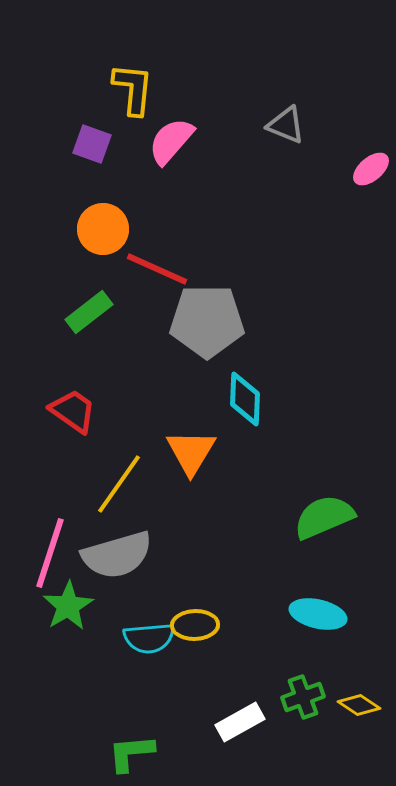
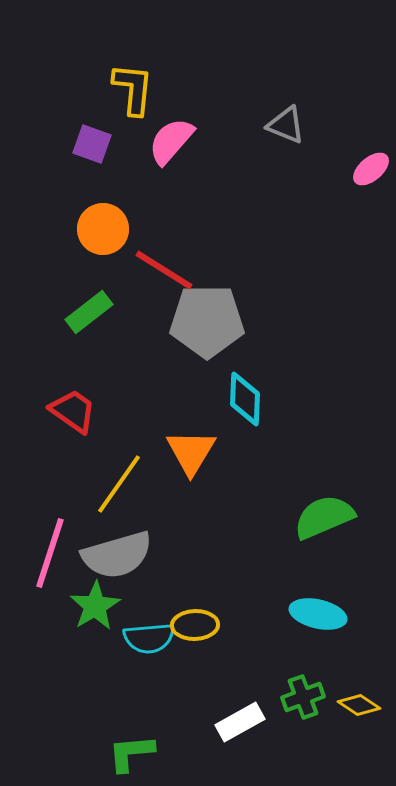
red line: moved 7 px right, 1 px down; rotated 8 degrees clockwise
green star: moved 27 px right
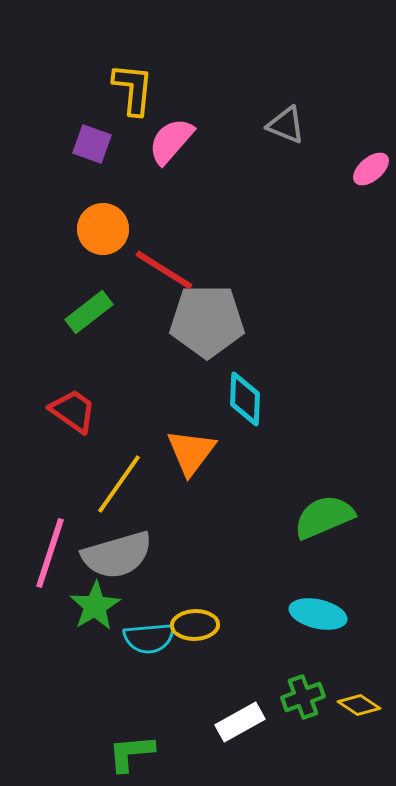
orange triangle: rotated 6 degrees clockwise
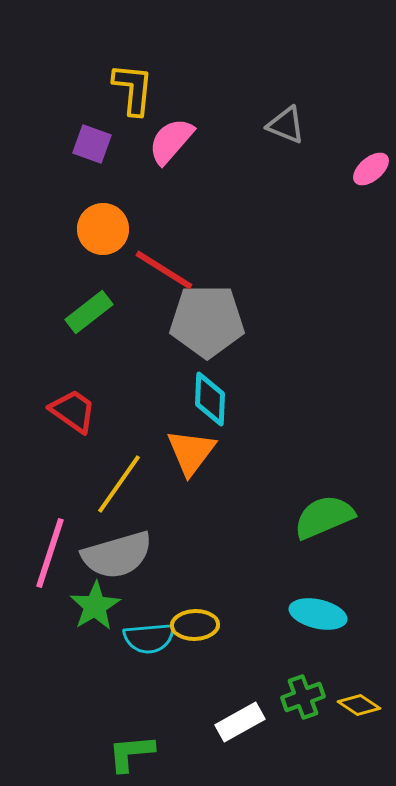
cyan diamond: moved 35 px left
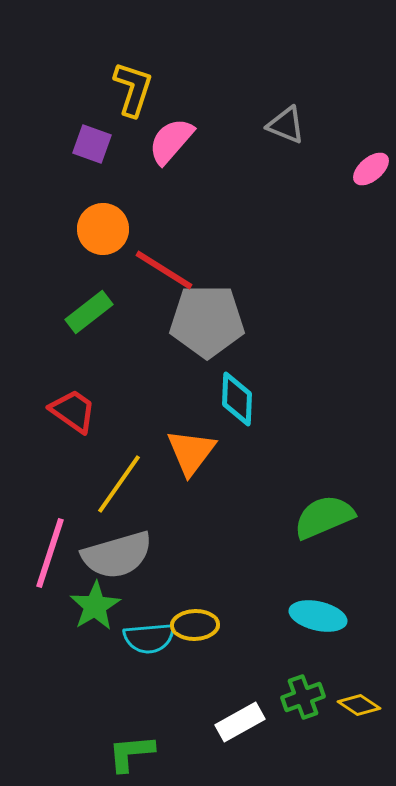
yellow L-shape: rotated 12 degrees clockwise
cyan diamond: moved 27 px right
cyan ellipse: moved 2 px down
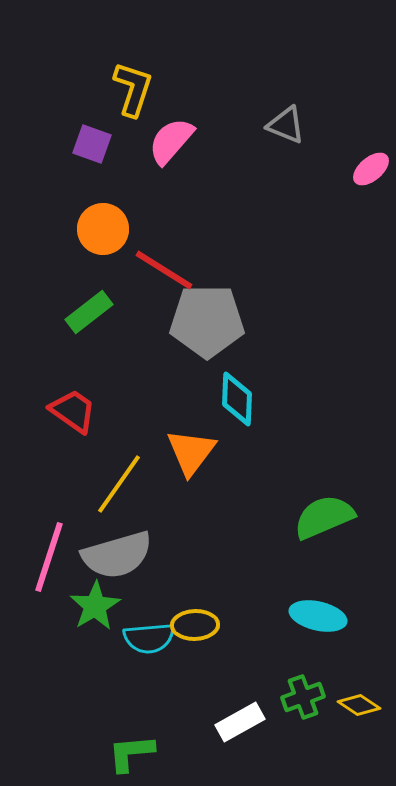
pink line: moved 1 px left, 4 px down
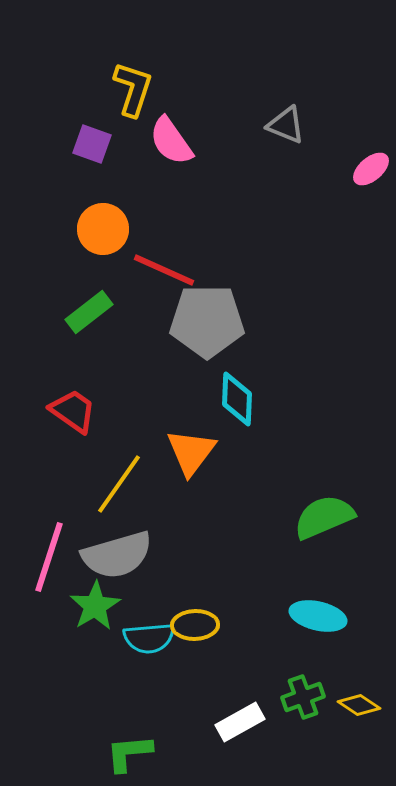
pink semicircle: rotated 76 degrees counterclockwise
red line: rotated 8 degrees counterclockwise
green L-shape: moved 2 px left
